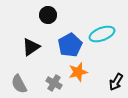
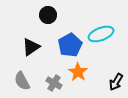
cyan ellipse: moved 1 px left
orange star: rotated 24 degrees counterclockwise
gray semicircle: moved 3 px right, 3 px up
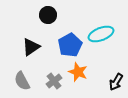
orange star: rotated 12 degrees counterclockwise
gray cross: moved 2 px up; rotated 21 degrees clockwise
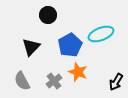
black triangle: rotated 12 degrees counterclockwise
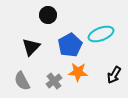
orange star: rotated 18 degrees counterclockwise
black arrow: moved 2 px left, 7 px up
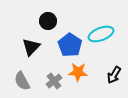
black circle: moved 6 px down
blue pentagon: rotated 10 degrees counterclockwise
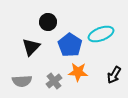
black circle: moved 1 px down
gray semicircle: rotated 66 degrees counterclockwise
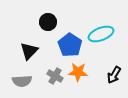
black triangle: moved 2 px left, 4 px down
gray cross: moved 1 px right, 5 px up; rotated 21 degrees counterclockwise
